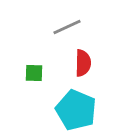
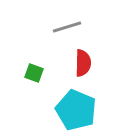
gray line: rotated 8 degrees clockwise
green square: rotated 18 degrees clockwise
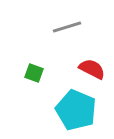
red semicircle: moved 9 px right, 6 px down; rotated 64 degrees counterclockwise
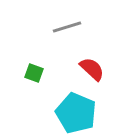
red semicircle: rotated 16 degrees clockwise
cyan pentagon: moved 3 px down
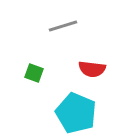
gray line: moved 4 px left, 1 px up
red semicircle: rotated 144 degrees clockwise
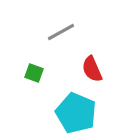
gray line: moved 2 px left, 6 px down; rotated 12 degrees counterclockwise
red semicircle: rotated 60 degrees clockwise
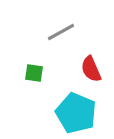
red semicircle: moved 1 px left
green square: rotated 12 degrees counterclockwise
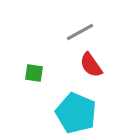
gray line: moved 19 px right
red semicircle: moved 4 px up; rotated 12 degrees counterclockwise
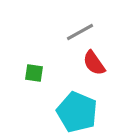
red semicircle: moved 3 px right, 2 px up
cyan pentagon: moved 1 px right, 1 px up
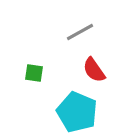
red semicircle: moved 7 px down
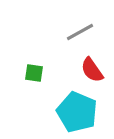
red semicircle: moved 2 px left
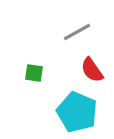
gray line: moved 3 px left
